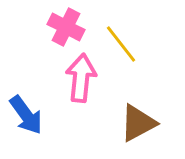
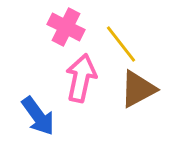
pink arrow: rotated 6 degrees clockwise
blue arrow: moved 12 px right, 1 px down
brown triangle: moved 34 px up
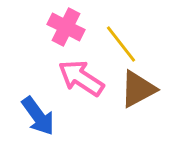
pink arrow: rotated 69 degrees counterclockwise
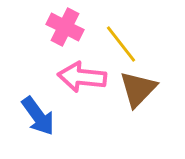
pink cross: moved 1 px left
pink arrow: moved 1 px right, 1 px up; rotated 27 degrees counterclockwise
brown triangle: rotated 18 degrees counterclockwise
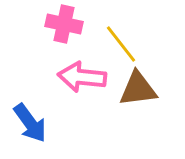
pink cross: moved 1 px left, 3 px up; rotated 15 degrees counterclockwise
brown triangle: rotated 39 degrees clockwise
blue arrow: moved 8 px left, 7 px down
